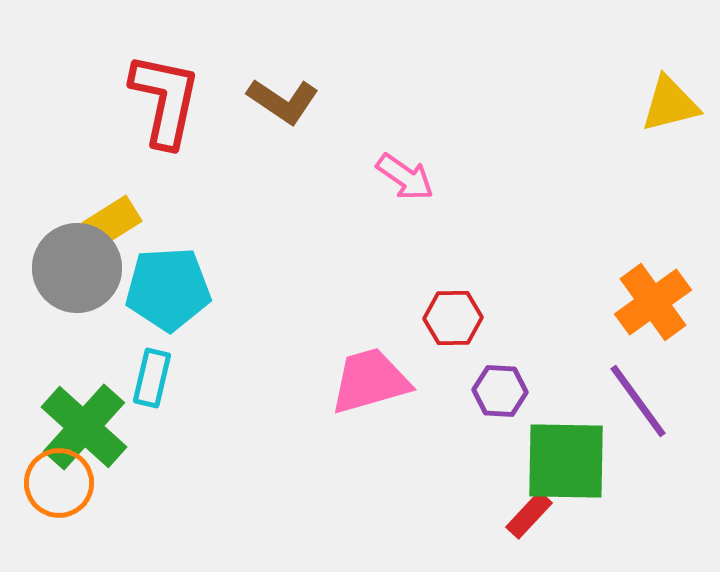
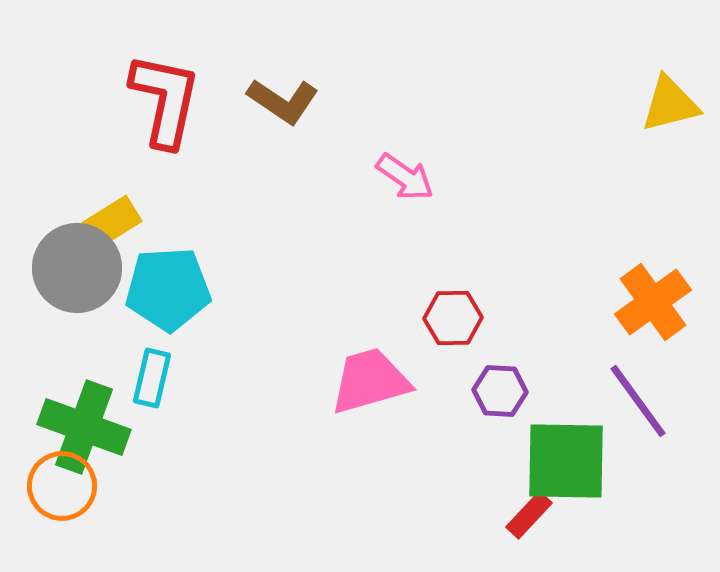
green cross: rotated 22 degrees counterclockwise
orange circle: moved 3 px right, 3 px down
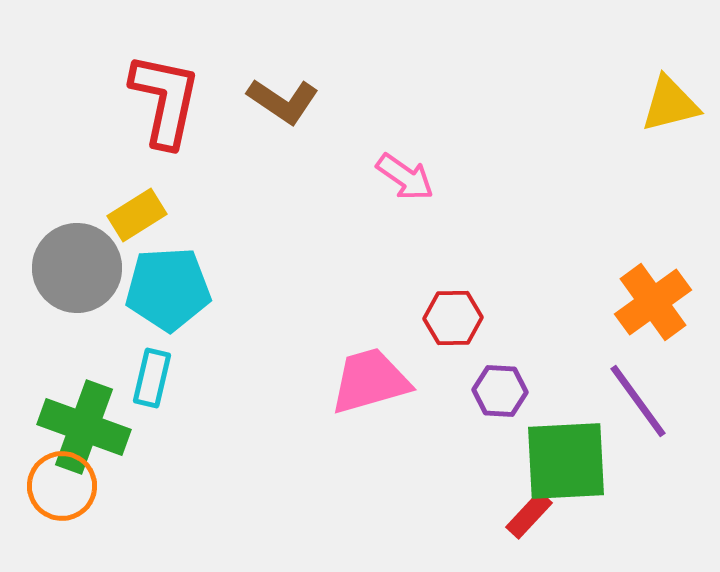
yellow rectangle: moved 25 px right, 7 px up
green square: rotated 4 degrees counterclockwise
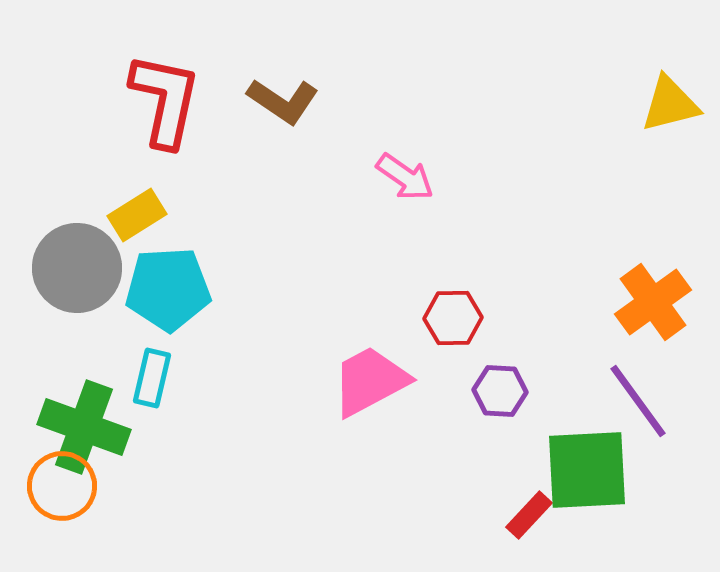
pink trapezoid: rotated 12 degrees counterclockwise
green square: moved 21 px right, 9 px down
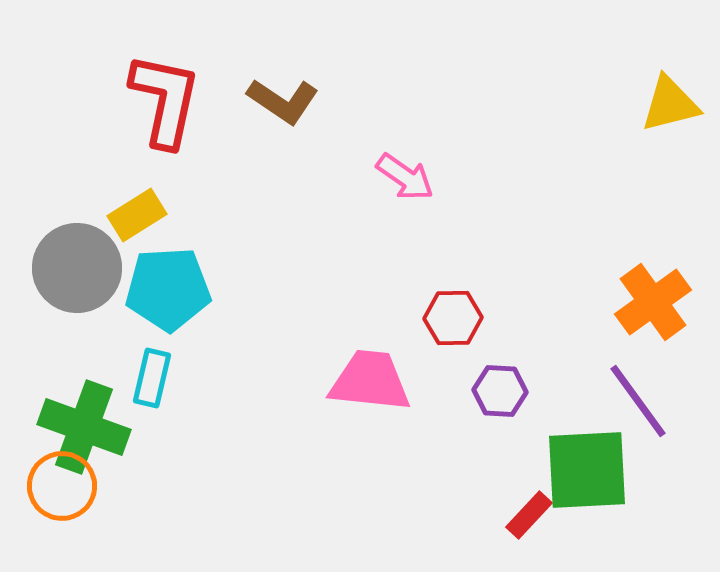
pink trapezoid: rotated 34 degrees clockwise
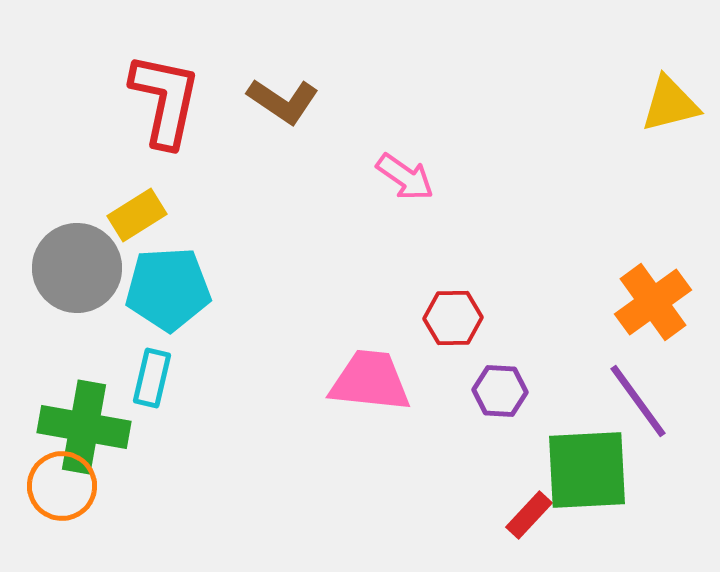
green cross: rotated 10 degrees counterclockwise
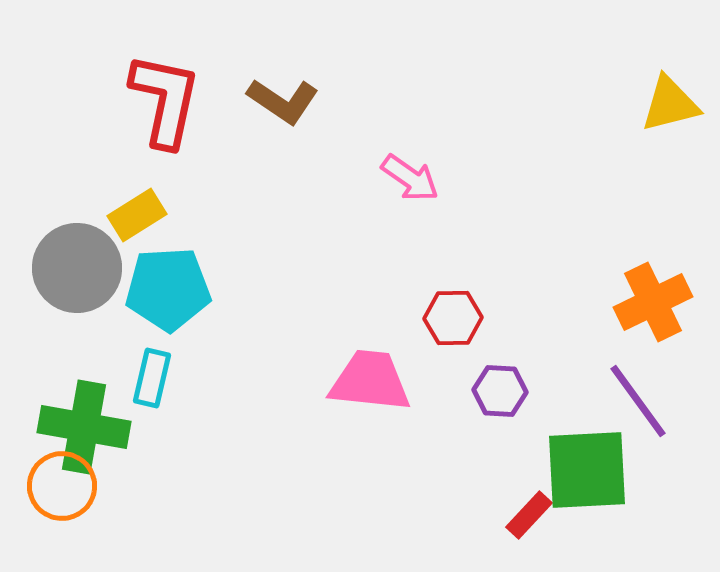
pink arrow: moved 5 px right, 1 px down
orange cross: rotated 10 degrees clockwise
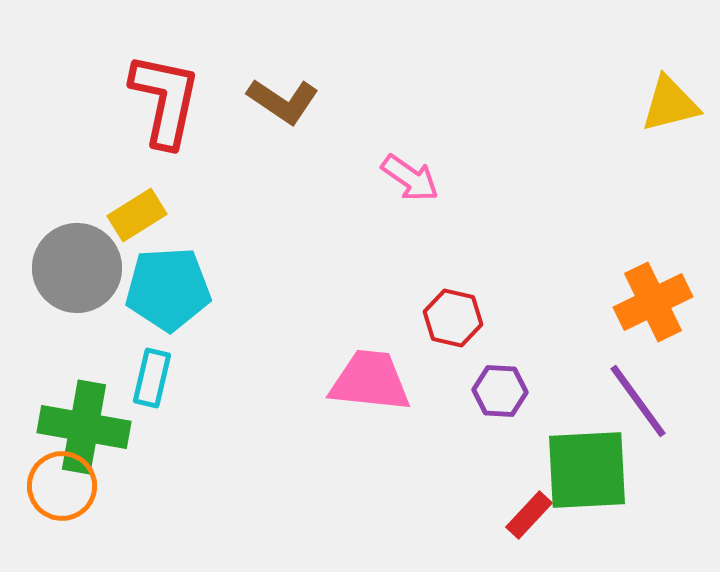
red hexagon: rotated 14 degrees clockwise
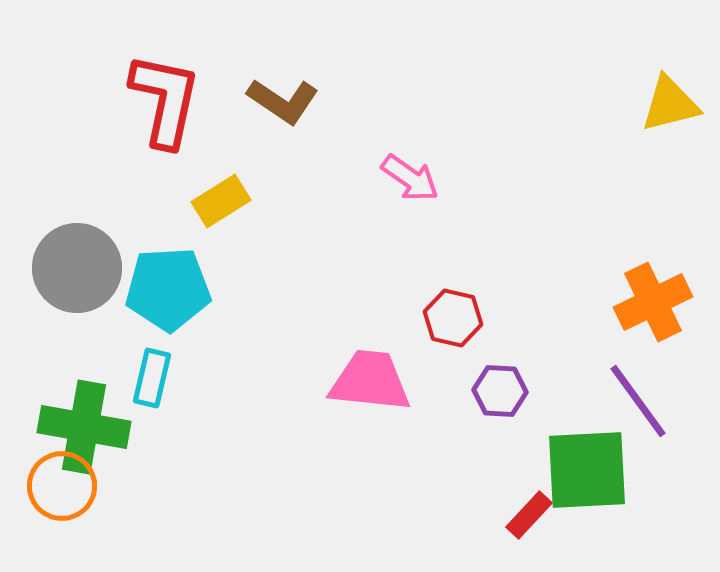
yellow rectangle: moved 84 px right, 14 px up
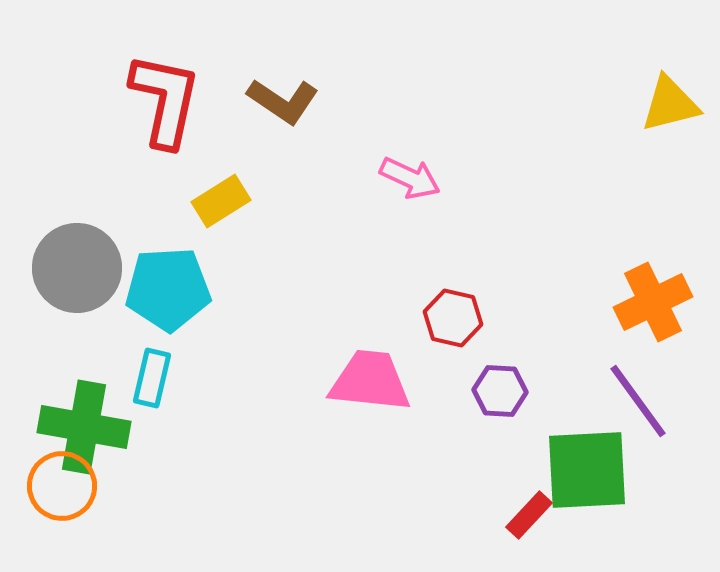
pink arrow: rotated 10 degrees counterclockwise
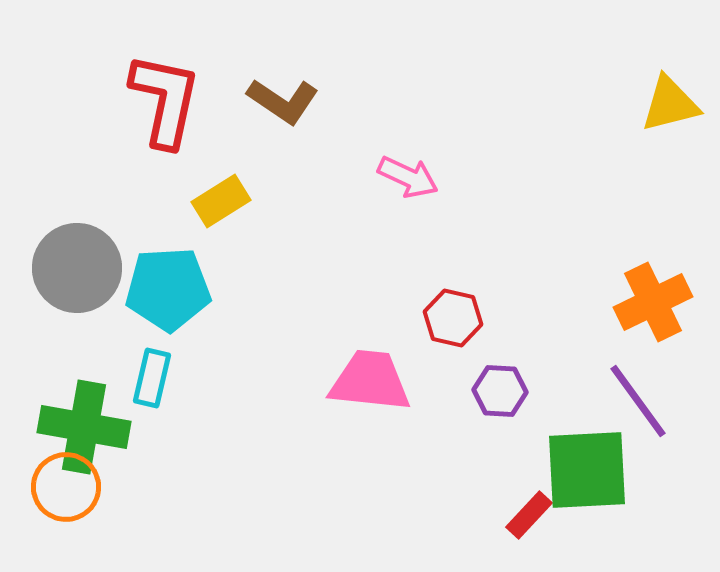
pink arrow: moved 2 px left, 1 px up
orange circle: moved 4 px right, 1 px down
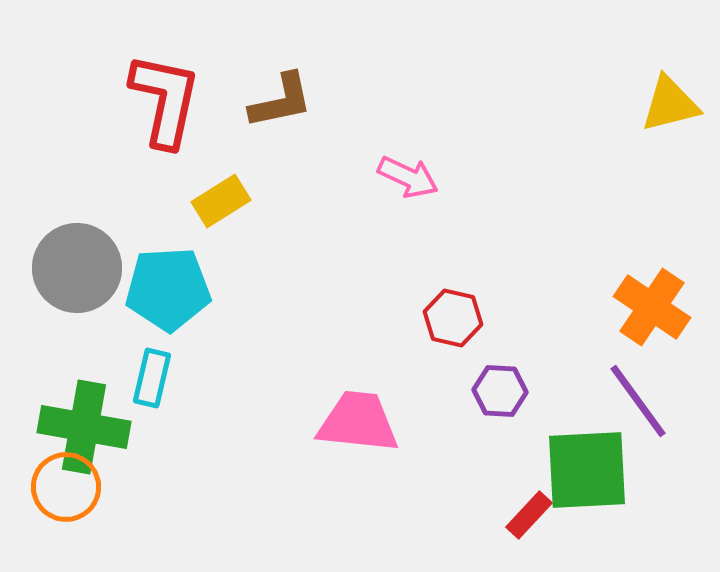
brown L-shape: moved 2 px left; rotated 46 degrees counterclockwise
orange cross: moved 1 px left, 5 px down; rotated 30 degrees counterclockwise
pink trapezoid: moved 12 px left, 41 px down
